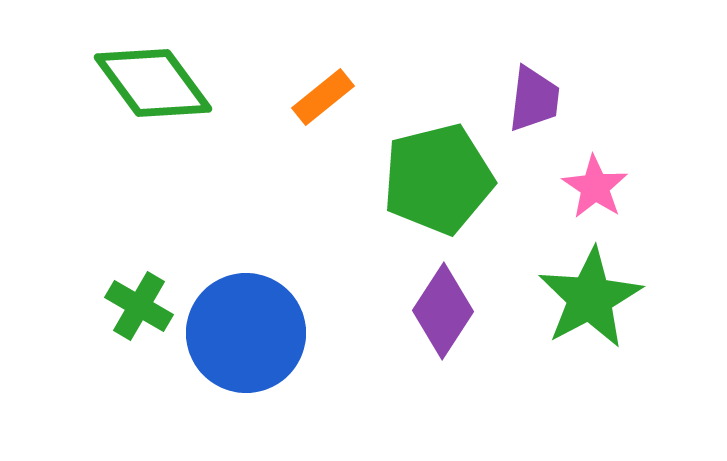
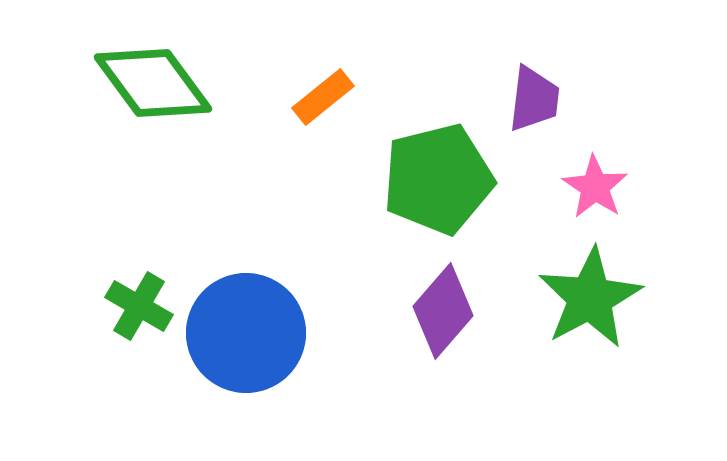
purple diamond: rotated 8 degrees clockwise
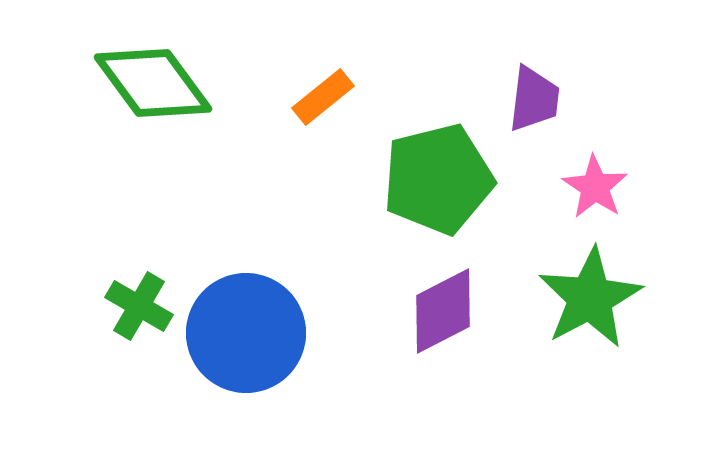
purple diamond: rotated 22 degrees clockwise
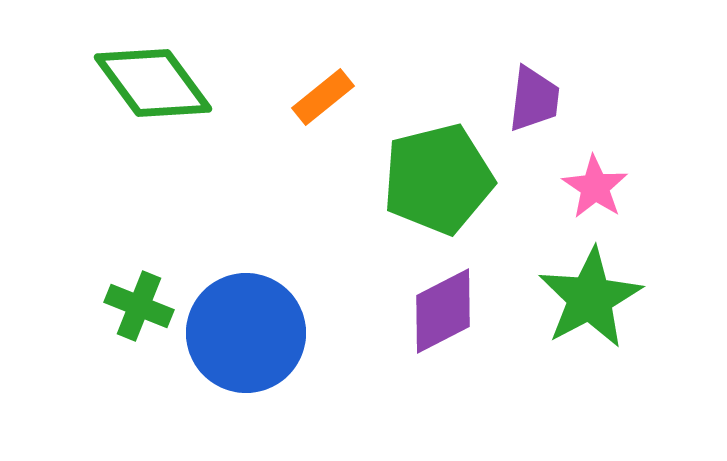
green cross: rotated 8 degrees counterclockwise
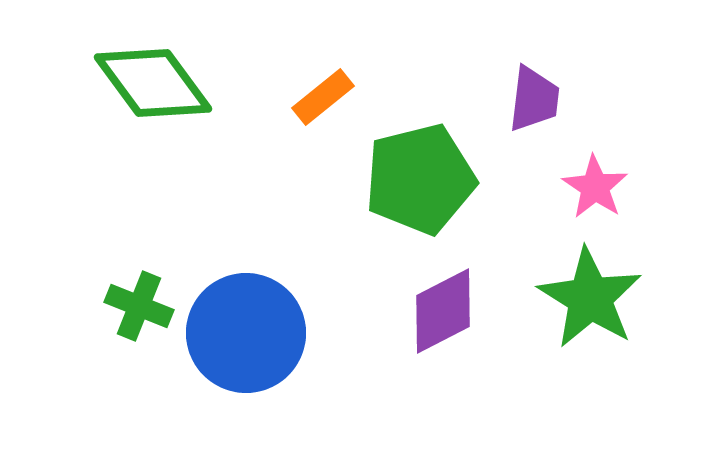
green pentagon: moved 18 px left
green star: rotated 12 degrees counterclockwise
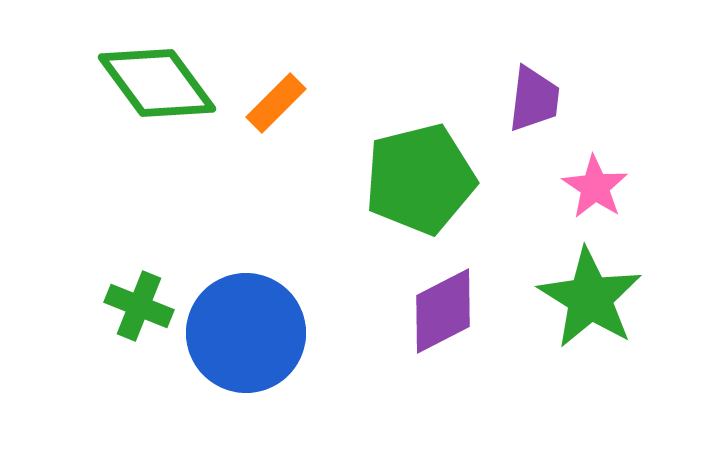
green diamond: moved 4 px right
orange rectangle: moved 47 px left, 6 px down; rotated 6 degrees counterclockwise
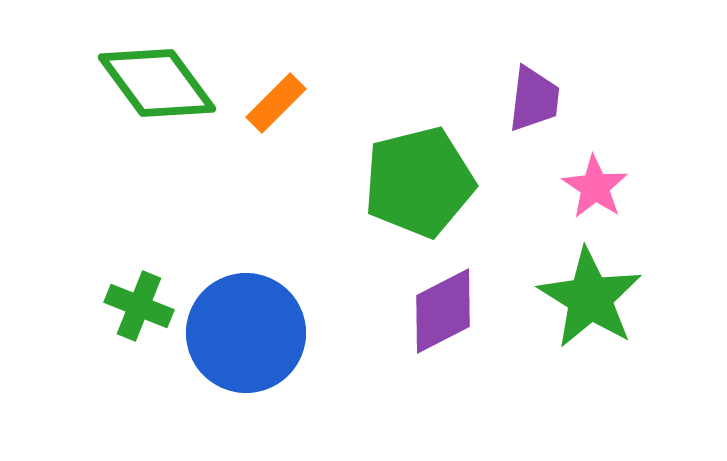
green pentagon: moved 1 px left, 3 px down
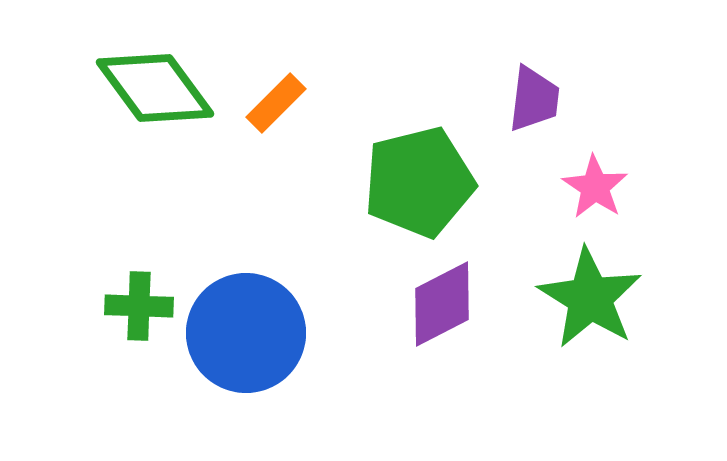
green diamond: moved 2 px left, 5 px down
green cross: rotated 20 degrees counterclockwise
purple diamond: moved 1 px left, 7 px up
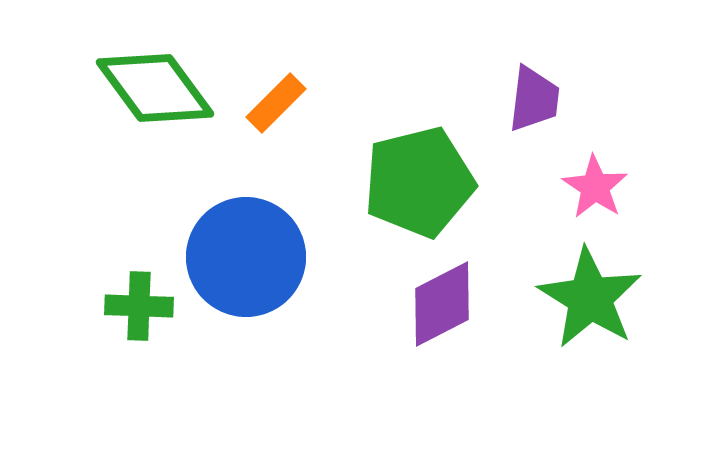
blue circle: moved 76 px up
